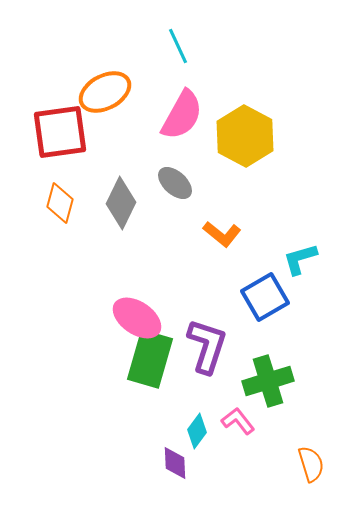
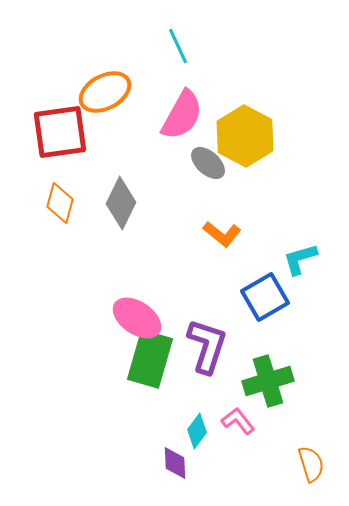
gray ellipse: moved 33 px right, 20 px up
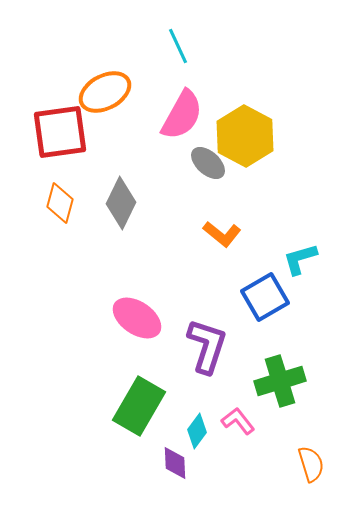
green rectangle: moved 11 px left, 47 px down; rotated 14 degrees clockwise
green cross: moved 12 px right
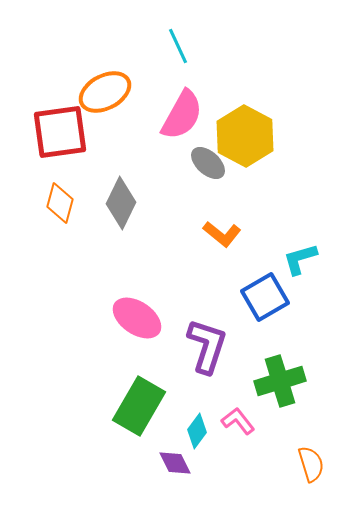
purple diamond: rotated 24 degrees counterclockwise
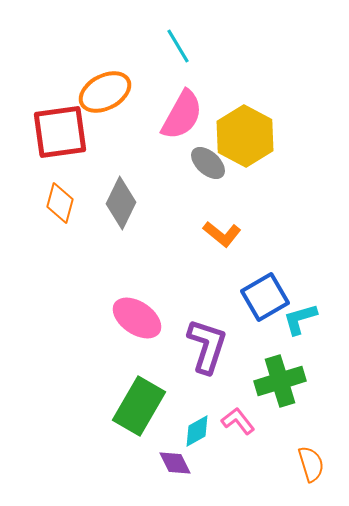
cyan line: rotated 6 degrees counterclockwise
cyan L-shape: moved 60 px down
cyan diamond: rotated 24 degrees clockwise
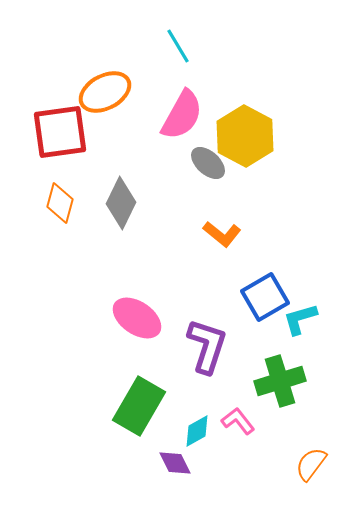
orange semicircle: rotated 126 degrees counterclockwise
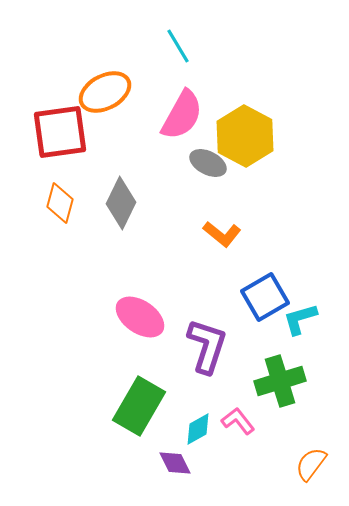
gray ellipse: rotated 15 degrees counterclockwise
pink ellipse: moved 3 px right, 1 px up
cyan diamond: moved 1 px right, 2 px up
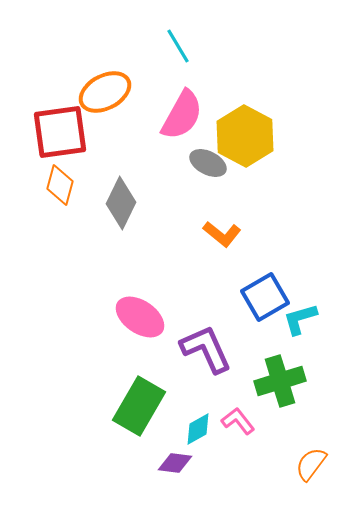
orange diamond: moved 18 px up
purple L-shape: moved 1 px left, 3 px down; rotated 42 degrees counterclockwise
purple diamond: rotated 56 degrees counterclockwise
